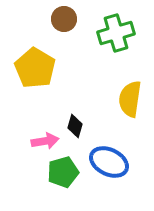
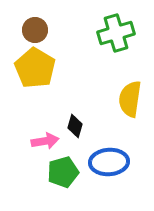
brown circle: moved 29 px left, 11 px down
blue ellipse: rotated 30 degrees counterclockwise
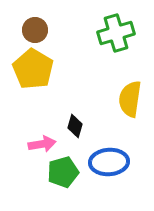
yellow pentagon: moved 2 px left, 1 px down
pink arrow: moved 3 px left, 3 px down
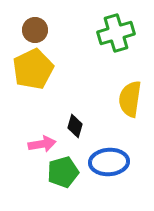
yellow pentagon: rotated 15 degrees clockwise
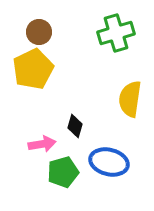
brown circle: moved 4 px right, 2 px down
blue ellipse: rotated 18 degrees clockwise
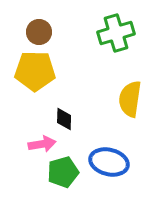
yellow pentagon: moved 2 px right, 2 px down; rotated 27 degrees clockwise
black diamond: moved 11 px left, 7 px up; rotated 15 degrees counterclockwise
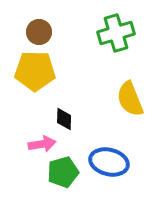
yellow semicircle: rotated 30 degrees counterclockwise
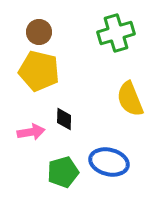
yellow pentagon: moved 4 px right; rotated 12 degrees clockwise
pink arrow: moved 11 px left, 12 px up
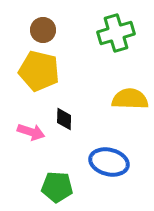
brown circle: moved 4 px right, 2 px up
yellow semicircle: rotated 114 degrees clockwise
pink arrow: rotated 28 degrees clockwise
green pentagon: moved 6 px left, 15 px down; rotated 20 degrees clockwise
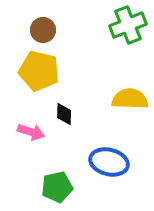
green cross: moved 12 px right, 8 px up; rotated 6 degrees counterclockwise
black diamond: moved 5 px up
green pentagon: rotated 16 degrees counterclockwise
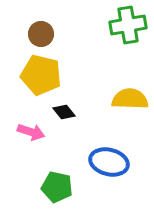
green cross: rotated 12 degrees clockwise
brown circle: moved 2 px left, 4 px down
yellow pentagon: moved 2 px right, 4 px down
black diamond: moved 2 px up; rotated 40 degrees counterclockwise
green pentagon: rotated 24 degrees clockwise
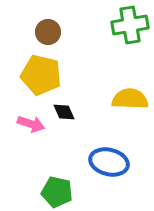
green cross: moved 2 px right
brown circle: moved 7 px right, 2 px up
black diamond: rotated 15 degrees clockwise
pink arrow: moved 8 px up
green pentagon: moved 5 px down
